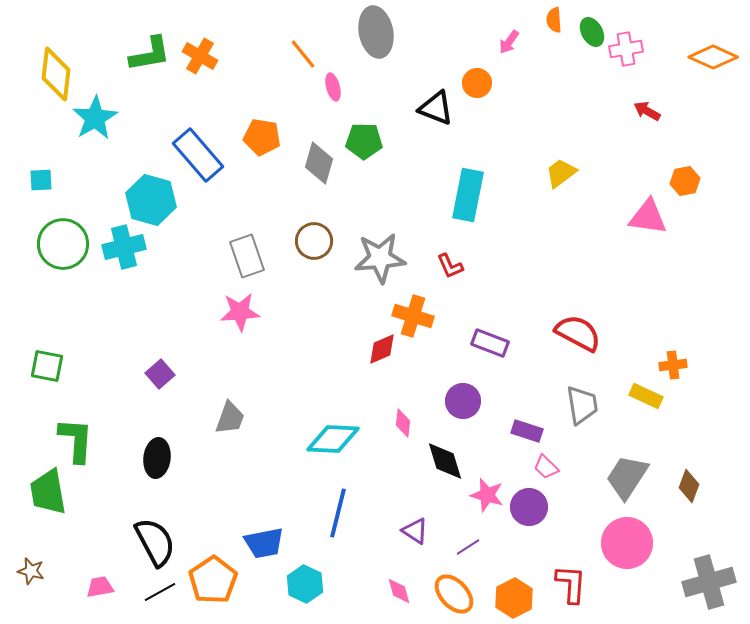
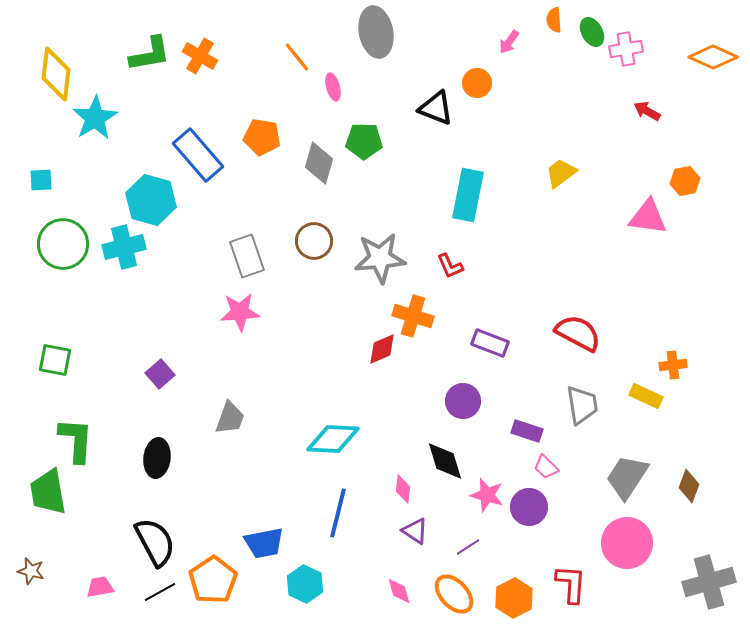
orange line at (303, 54): moved 6 px left, 3 px down
green square at (47, 366): moved 8 px right, 6 px up
pink diamond at (403, 423): moved 66 px down
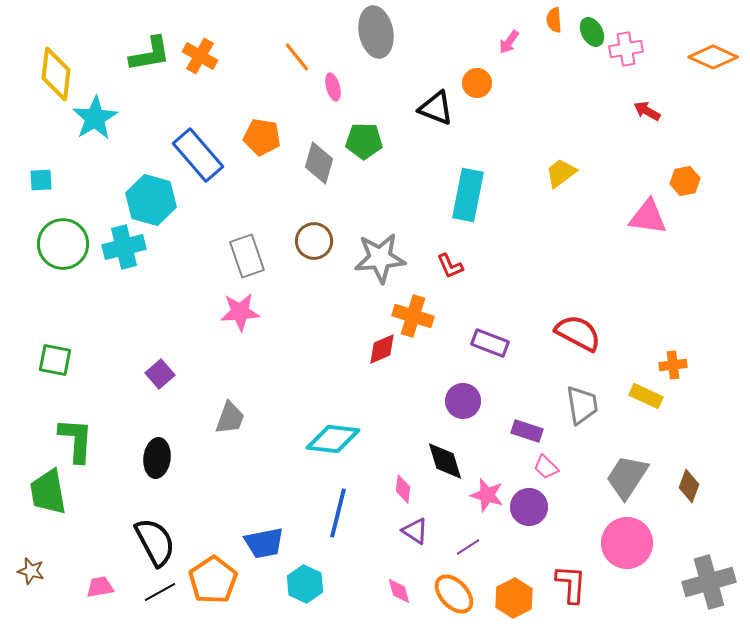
cyan diamond at (333, 439): rotated 4 degrees clockwise
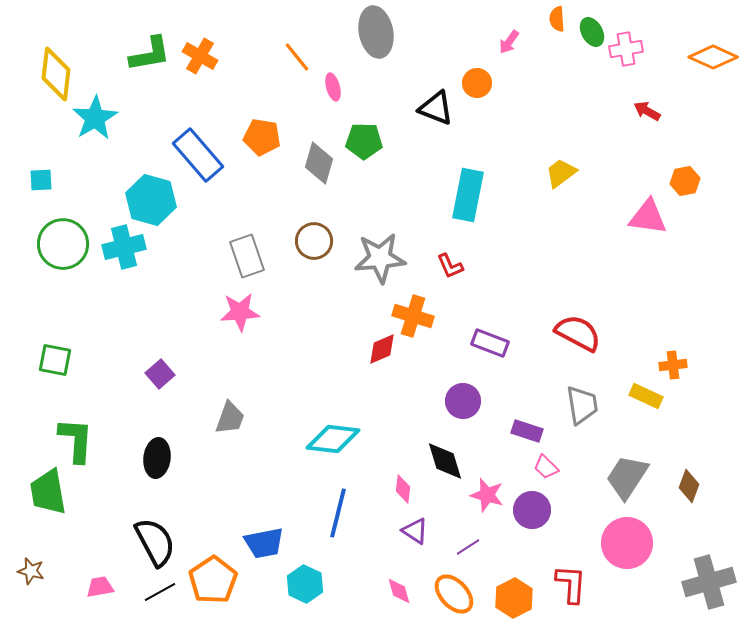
orange semicircle at (554, 20): moved 3 px right, 1 px up
purple circle at (529, 507): moved 3 px right, 3 px down
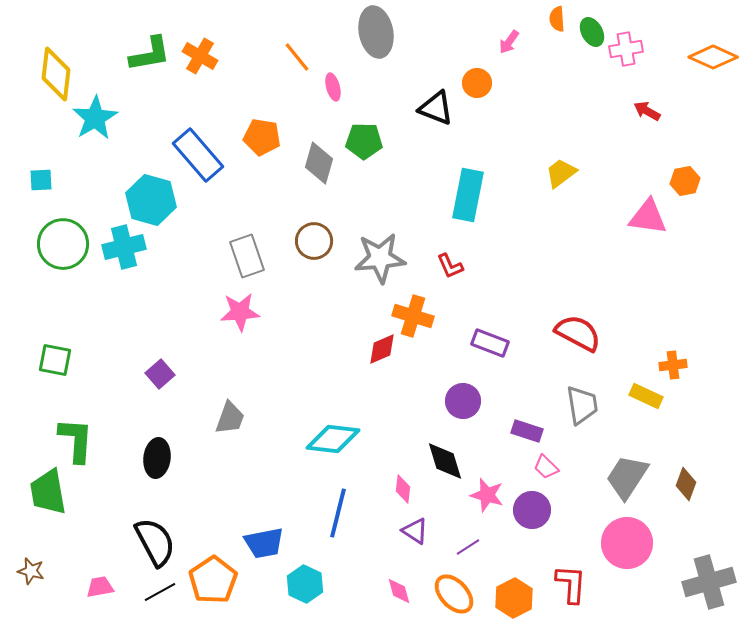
brown diamond at (689, 486): moved 3 px left, 2 px up
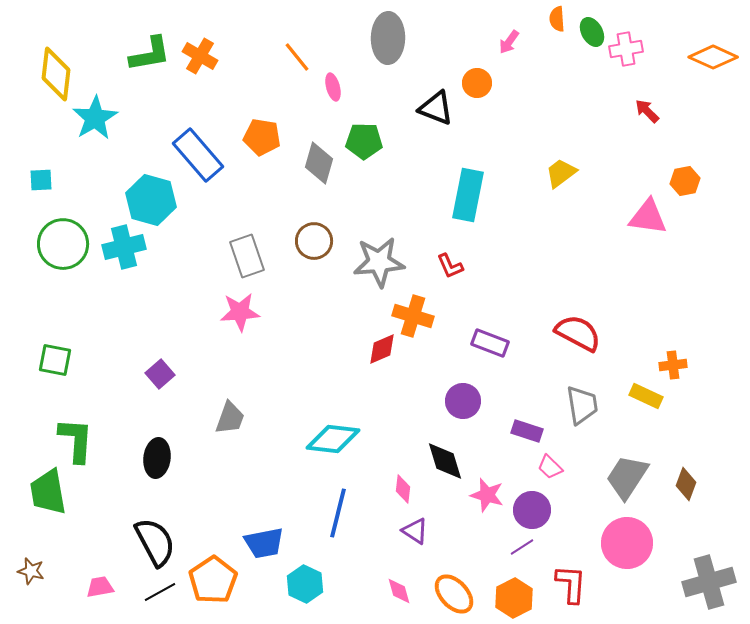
gray ellipse at (376, 32): moved 12 px right, 6 px down; rotated 12 degrees clockwise
red arrow at (647, 111): rotated 16 degrees clockwise
gray star at (380, 258): moved 1 px left, 4 px down
pink trapezoid at (546, 467): moved 4 px right
purple line at (468, 547): moved 54 px right
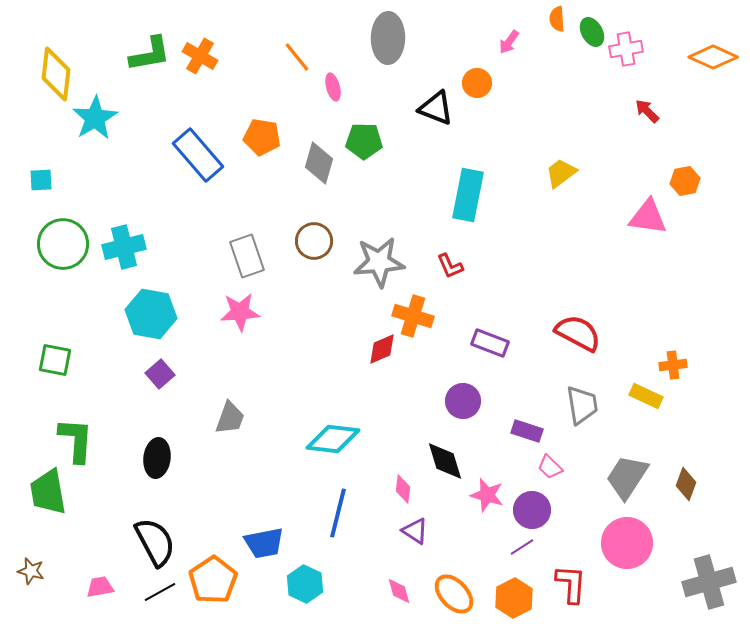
cyan hexagon at (151, 200): moved 114 px down; rotated 6 degrees counterclockwise
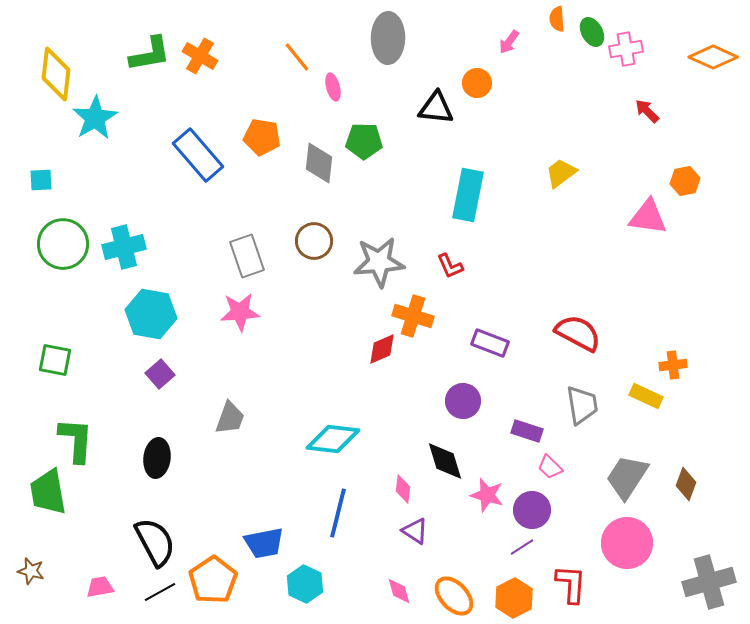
black triangle at (436, 108): rotated 15 degrees counterclockwise
gray diamond at (319, 163): rotated 9 degrees counterclockwise
orange ellipse at (454, 594): moved 2 px down
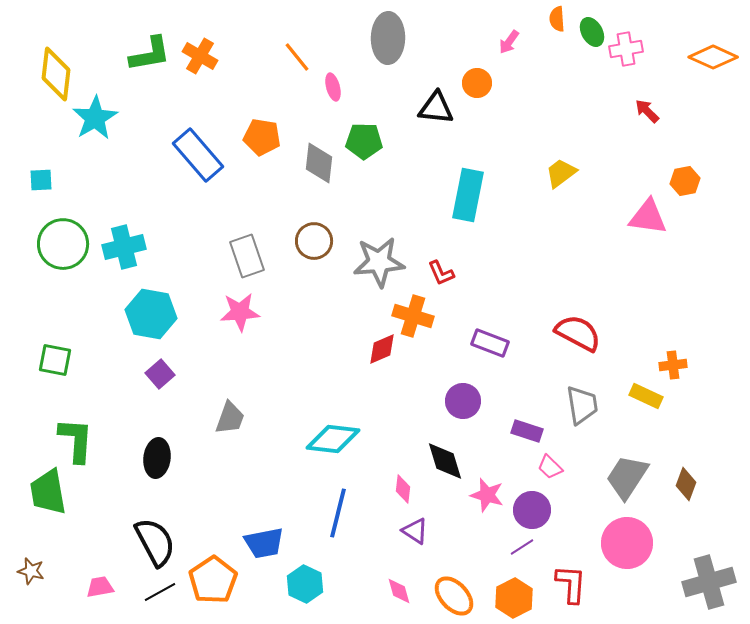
red L-shape at (450, 266): moved 9 px left, 7 px down
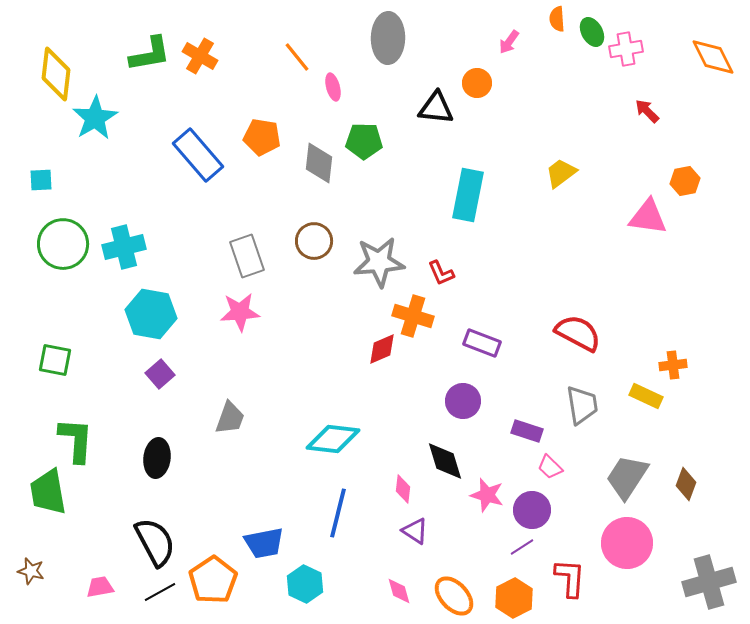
orange diamond at (713, 57): rotated 39 degrees clockwise
purple rectangle at (490, 343): moved 8 px left
red L-shape at (571, 584): moved 1 px left, 6 px up
